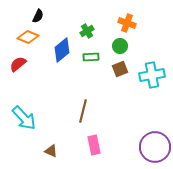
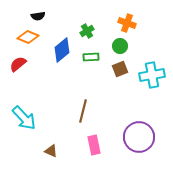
black semicircle: rotated 56 degrees clockwise
purple circle: moved 16 px left, 10 px up
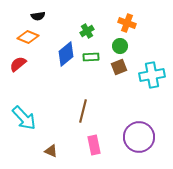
blue diamond: moved 4 px right, 4 px down
brown square: moved 1 px left, 2 px up
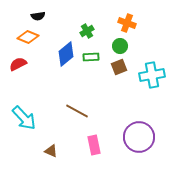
red semicircle: rotated 12 degrees clockwise
brown line: moved 6 px left; rotated 75 degrees counterclockwise
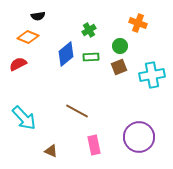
orange cross: moved 11 px right
green cross: moved 2 px right, 1 px up
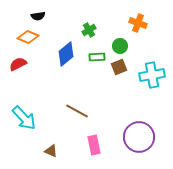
green rectangle: moved 6 px right
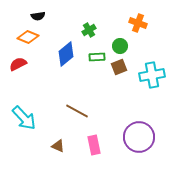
brown triangle: moved 7 px right, 5 px up
